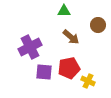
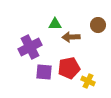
green triangle: moved 9 px left, 13 px down
brown arrow: rotated 138 degrees clockwise
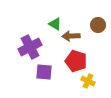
green triangle: rotated 32 degrees clockwise
brown arrow: moved 1 px up
red pentagon: moved 7 px right, 7 px up; rotated 30 degrees clockwise
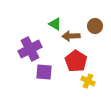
brown circle: moved 3 px left, 1 px down
purple cross: moved 2 px down
red pentagon: rotated 15 degrees clockwise
